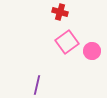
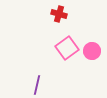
red cross: moved 1 px left, 2 px down
pink square: moved 6 px down
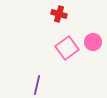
pink circle: moved 1 px right, 9 px up
